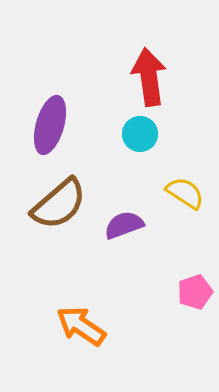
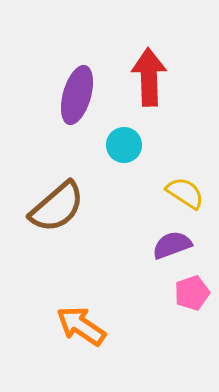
red arrow: rotated 6 degrees clockwise
purple ellipse: moved 27 px right, 30 px up
cyan circle: moved 16 px left, 11 px down
brown semicircle: moved 2 px left, 3 px down
purple semicircle: moved 48 px right, 20 px down
pink pentagon: moved 3 px left, 1 px down
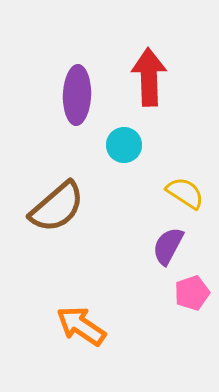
purple ellipse: rotated 14 degrees counterclockwise
purple semicircle: moved 4 px left, 1 px down; rotated 42 degrees counterclockwise
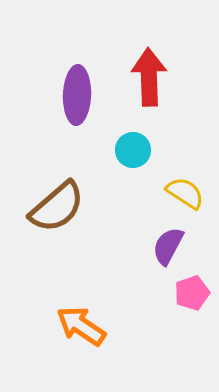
cyan circle: moved 9 px right, 5 px down
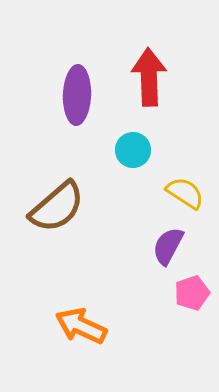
orange arrow: rotated 9 degrees counterclockwise
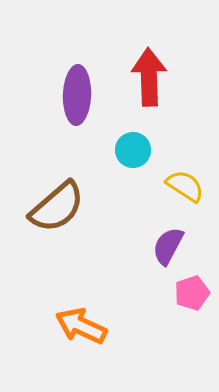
yellow semicircle: moved 7 px up
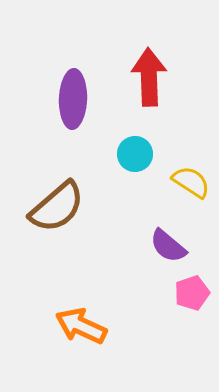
purple ellipse: moved 4 px left, 4 px down
cyan circle: moved 2 px right, 4 px down
yellow semicircle: moved 6 px right, 4 px up
purple semicircle: rotated 78 degrees counterclockwise
